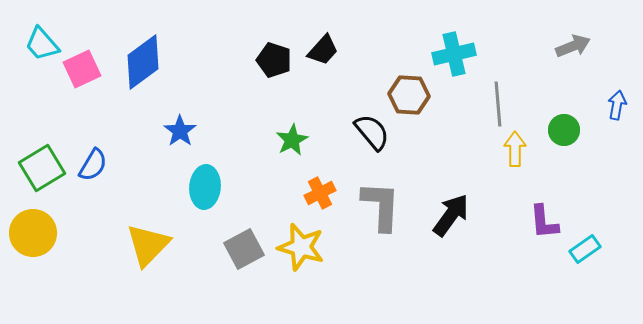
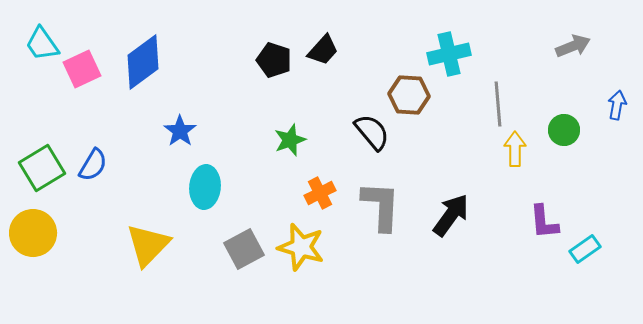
cyan trapezoid: rotated 6 degrees clockwise
cyan cross: moved 5 px left
green star: moved 2 px left; rotated 8 degrees clockwise
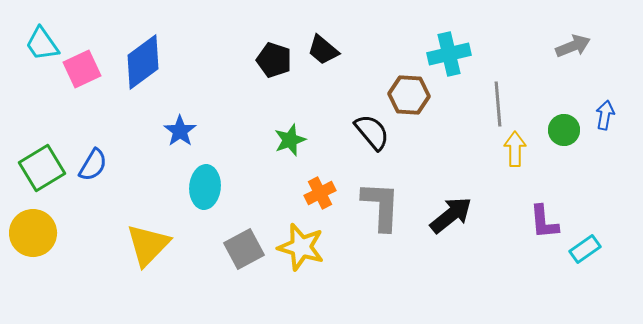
black trapezoid: rotated 88 degrees clockwise
blue arrow: moved 12 px left, 10 px down
black arrow: rotated 15 degrees clockwise
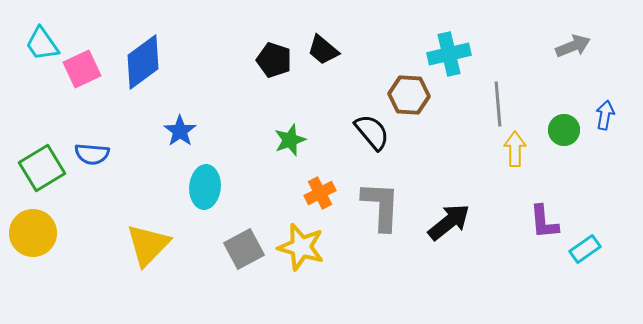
blue semicircle: moved 1 px left, 11 px up; rotated 64 degrees clockwise
black arrow: moved 2 px left, 7 px down
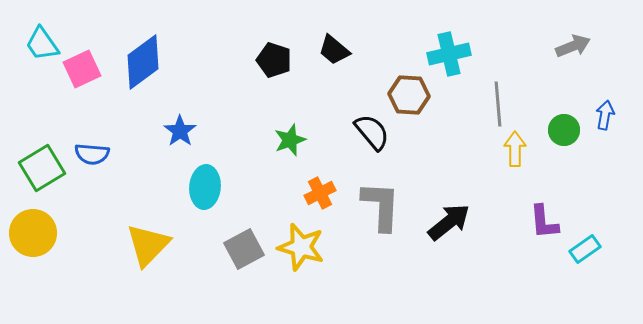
black trapezoid: moved 11 px right
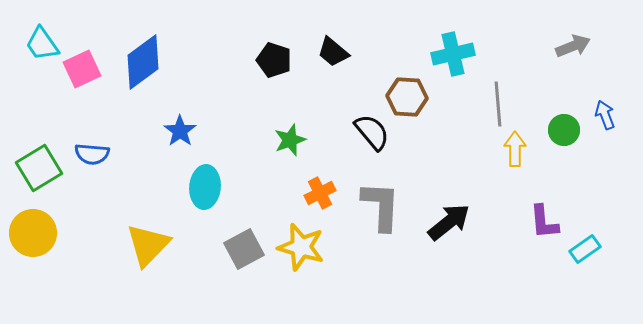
black trapezoid: moved 1 px left, 2 px down
cyan cross: moved 4 px right
brown hexagon: moved 2 px left, 2 px down
blue arrow: rotated 32 degrees counterclockwise
green square: moved 3 px left
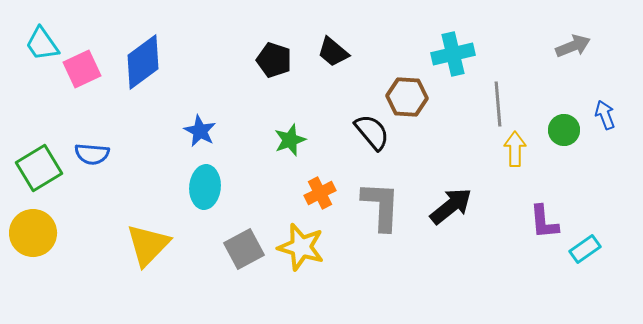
blue star: moved 20 px right; rotated 8 degrees counterclockwise
black arrow: moved 2 px right, 16 px up
